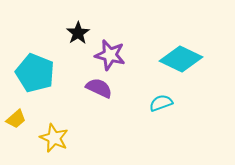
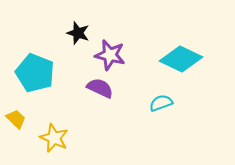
black star: rotated 20 degrees counterclockwise
purple semicircle: moved 1 px right
yellow trapezoid: rotated 95 degrees counterclockwise
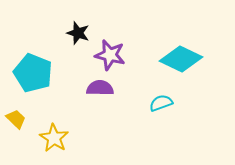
cyan pentagon: moved 2 px left
purple semicircle: rotated 24 degrees counterclockwise
yellow star: rotated 8 degrees clockwise
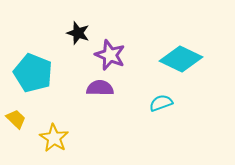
purple star: rotated 8 degrees clockwise
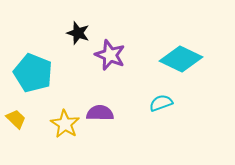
purple semicircle: moved 25 px down
yellow star: moved 11 px right, 14 px up
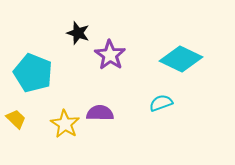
purple star: rotated 12 degrees clockwise
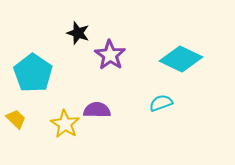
cyan pentagon: rotated 12 degrees clockwise
purple semicircle: moved 3 px left, 3 px up
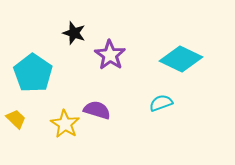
black star: moved 4 px left
purple semicircle: rotated 16 degrees clockwise
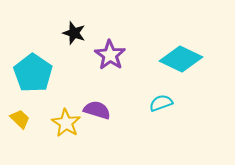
yellow trapezoid: moved 4 px right
yellow star: moved 1 px right, 1 px up
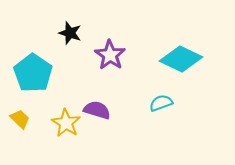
black star: moved 4 px left
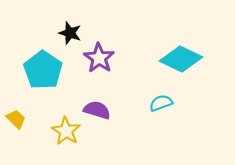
purple star: moved 11 px left, 3 px down
cyan pentagon: moved 10 px right, 3 px up
yellow trapezoid: moved 4 px left
yellow star: moved 8 px down
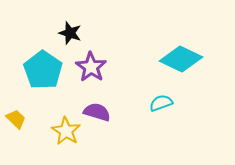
purple star: moved 8 px left, 9 px down
purple semicircle: moved 2 px down
